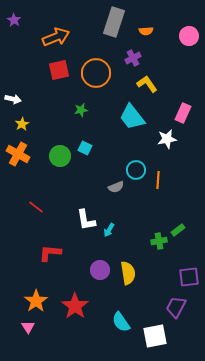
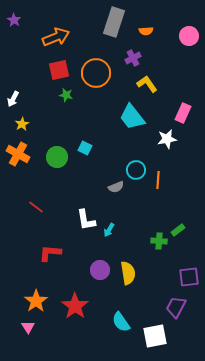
white arrow: rotated 105 degrees clockwise
green star: moved 15 px left, 15 px up; rotated 24 degrees clockwise
green circle: moved 3 px left, 1 px down
green cross: rotated 14 degrees clockwise
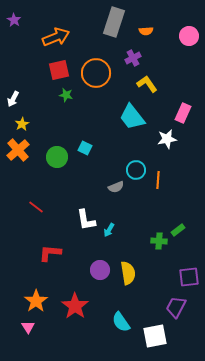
orange cross: moved 4 px up; rotated 20 degrees clockwise
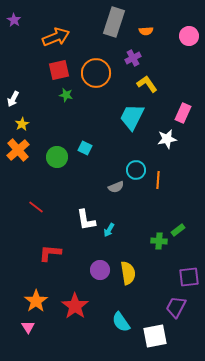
cyan trapezoid: rotated 64 degrees clockwise
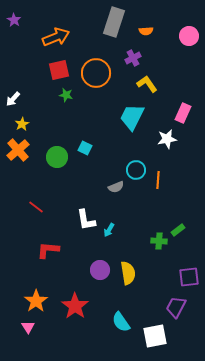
white arrow: rotated 14 degrees clockwise
red L-shape: moved 2 px left, 3 px up
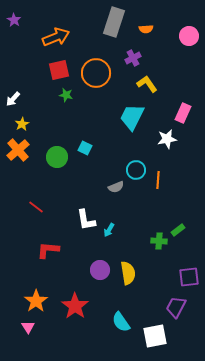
orange semicircle: moved 2 px up
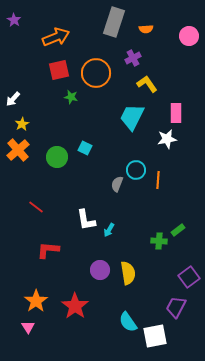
green star: moved 5 px right, 2 px down
pink rectangle: moved 7 px left; rotated 24 degrees counterclockwise
gray semicircle: moved 1 px right, 3 px up; rotated 133 degrees clockwise
purple square: rotated 30 degrees counterclockwise
cyan semicircle: moved 7 px right
